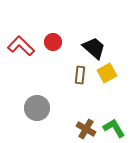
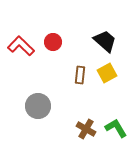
black trapezoid: moved 11 px right, 7 px up
gray circle: moved 1 px right, 2 px up
green L-shape: moved 2 px right
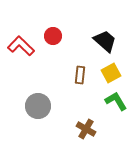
red circle: moved 6 px up
yellow square: moved 4 px right
green L-shape: moved 27 px up
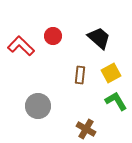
black trapezoid: moved 6 px left, 3 px up
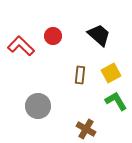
black trapezoid: moved 3 px up
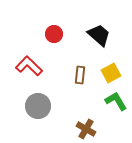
red circle: moved 1 px right, 2 px up
red L-shape: moved 8 px right, 20 px down
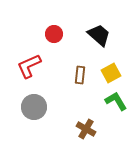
red L-shape: rotated 68 degrees counterclockwise
gray circle: moved 4 px left, 1 px down
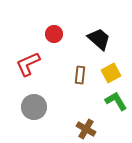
black trapezoid: moved 4 px down
red L-shape: moved 1 px left, 2 px up
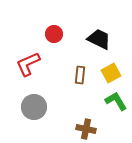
black trapezoid: rotated 15 degrees counterclockwise
brown cross: rotated 18 degrees counterclockwise
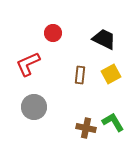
red circle: moved 1 px left, 1 px up
black trapezoid: moved 5 px right
yellow square: moved 1 px down
green L-shape: moved 3 px left, 21 px down
brown cross: moved 1 px up
